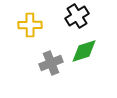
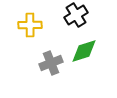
black cross: moved 1 px left, 1 px up
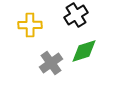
gray cross: rotated 15 degrees counterclockwise
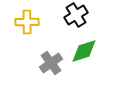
yellow cross: moved 3 px left, 3 px up
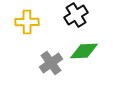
green diamond: rotated 16 degrees clockwise
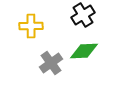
black cross: moved 7 px right
yellow cross: moved 4 px right, 4 px down
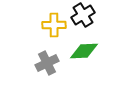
yellow cross: moved 23 px right, 1 px up
gray cross: moved 4 px left; rotated 10 degrees clockwise
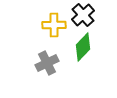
black cross: rotated 10 degrees counterclockwise
green diamond: moved 1 px left, 4 px up; rotated 44 degrees counterclockwise
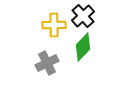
black cross: moved 1 px down
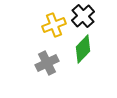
yellow cross: rotated 20 degrees counterclockwise
green diamond: moved 2 px down
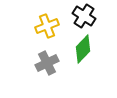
black cross: moved 1 px right; rotated 15 degrees counterclockwise
yellow cross: moved 7 px left, 1 px down
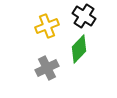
green diamond: moved 4 px left
gray cross: moved 5 px down
